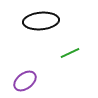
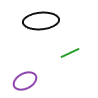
purple ellipse: rotated 10 degrees clockwise
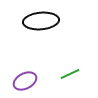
green line: moved 21 px down
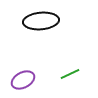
purple ellipse: moved 2 px left, 1 px up
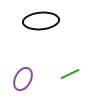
purple ellipse: moved 1 px up; rotated 35 degrees counterclockwise
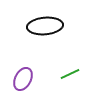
black ellipse: moved 4 px right, 5 px down
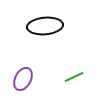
green line: moved 4 px right, 3 px down
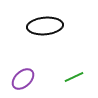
purple ellipse: rotated 20 degrees clockwise
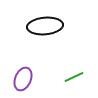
purple ellipse: rotated 25 degrees counterclockwise
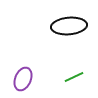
black ellipse: moved 24 px right
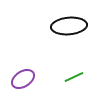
purple ellipse: rotated 35 degrees clockwise
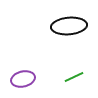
purple ellipse: rotated 20 degrees clockwise
